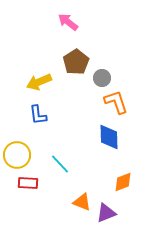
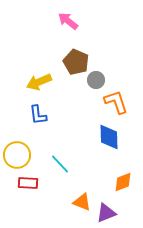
pink arrow: moved 1 px up
brown pentagon: rotated 15 degrees counterclockwise
gray circle: moved 6 px left, 2 px down
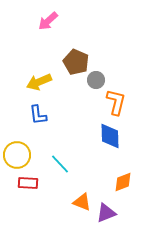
pink arrow: moved 20 px left; rotated 80 degrees counterclockwise
orange L-shape: rotated 32 degrees clockwise
blue diamond: moved 1 px right, 1 px up
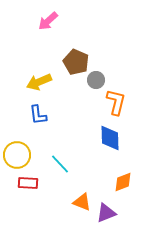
blue diamond: moved 2 px down
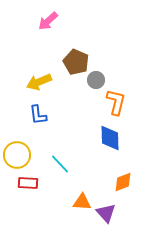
orange triangle: rotated 18 degrees counterclockwise
purple triangle: rotated 50 degrees counterclockwise
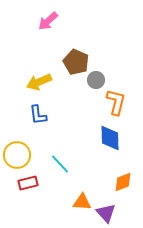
red rectangle: rotated 18 degrees counterclockwise
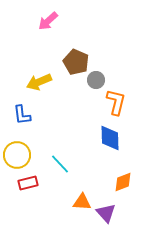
blue L-shape: moved 16 px left
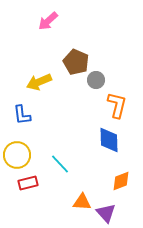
orange L-shape: moved 1 px right, 3 px down
blue diamond: moved 1 px left, 2 px down
orange diamond: moved 2 px left, 1 px up
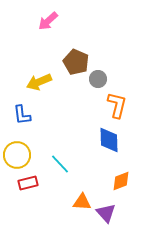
gray circle: moved 2 px right, 1 px up
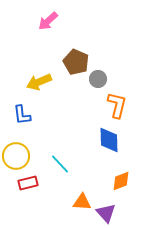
yellow circle: moved 1 px left, 1 px down
